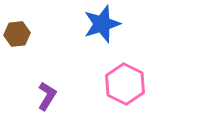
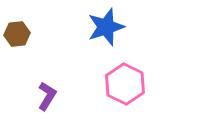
blue star: moved 4 px right, 3 px down
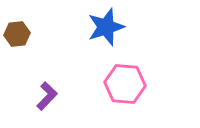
pink hexagon: rotated 21 degrees counterclockwise
purple L-shape: rotated 12 degrees clockwise
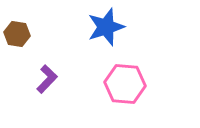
brown hexagon: rotated 15 degrees clockwise
purple L-shape: moved 17 px up
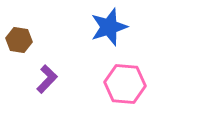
blue star: moved 3 px right
brown hexagon: moved 2 px right, 6 px down
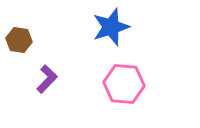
blue star: moved 2 px right
pink hexagon: moved 1 px left
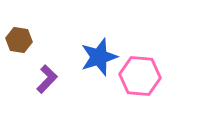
blue star: moved 12 px left, 30 px down
pink hexagon: moved 16 px right, 8 px up
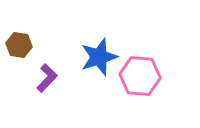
brown hexagon: moved 5 px down
purple L-shape: moved 1 px up
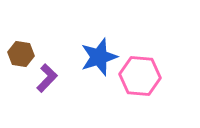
brown hexagon: moved 2 px right, 9 px down
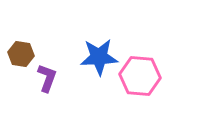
blue star: rotated 15 degrees clockwise
purple L-shape: rotated 24 degrees counterclockwise
